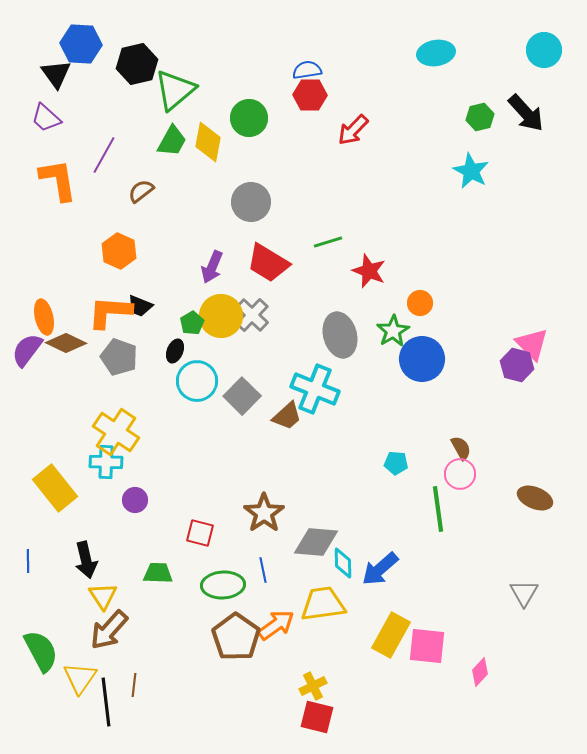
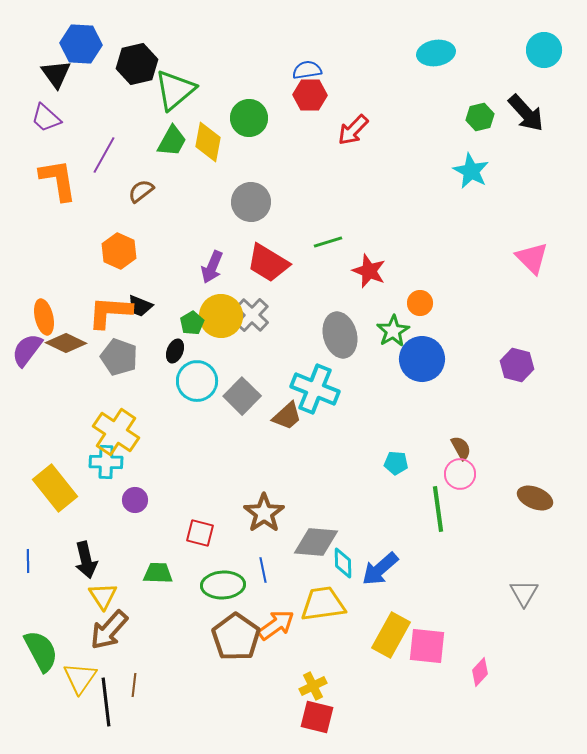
pink triangle at (532, 344): moved 86 px up
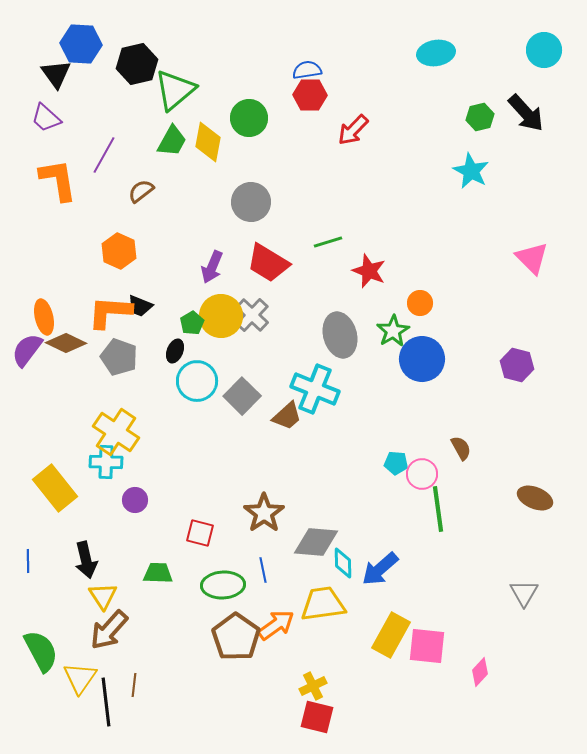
pink circle at (460, 474): moved 38 px left
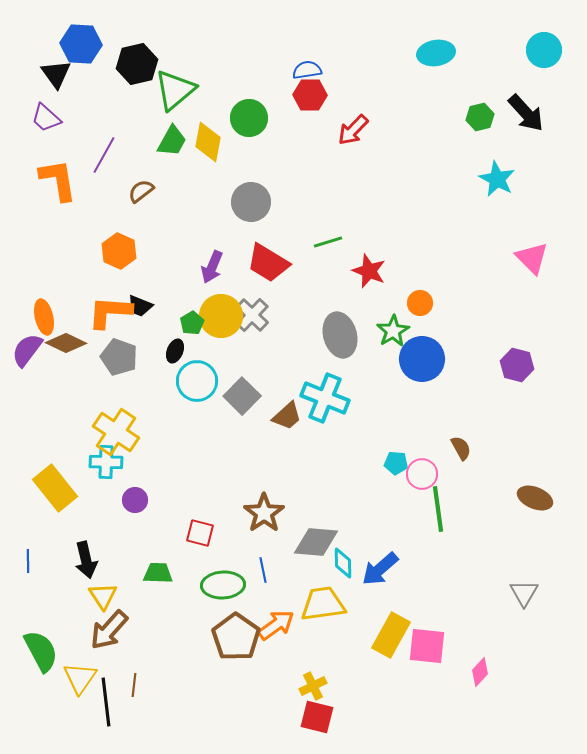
cyan star at (471, 171): moved 26 px right, 8 px down
cyan cross at (315, 389): moved 10 px right, 9 px down
